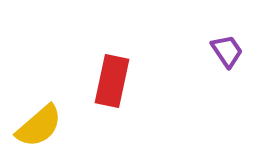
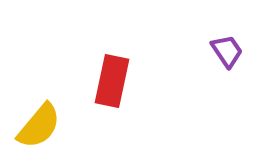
yellow semicircle: rotated 9 degrees counterclockwise
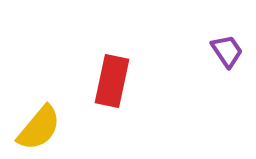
yellow semicircle: moved 2 px down
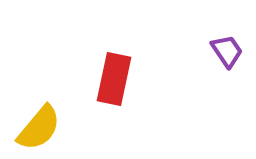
red rectangle: moved 2 px right, 2 px up
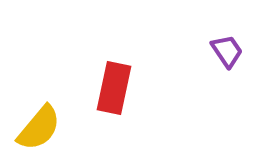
red rectangle: moved 9 px down
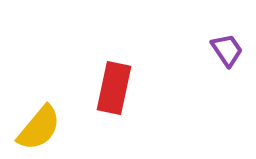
purple trapezoid: moved 1 px up
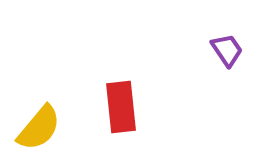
red rectangle: moved 7 px right, 19 px down; rotated 18 degrees counterclockwise
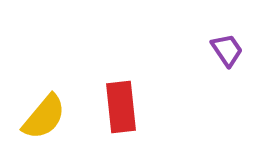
yellow semicircle: moved 5 px right, 11 px up
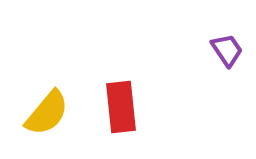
yellow semicircle: moved 3 px right, 4 px up
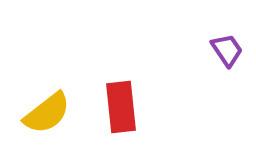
yellow semicircle: rotated 12 degrees clockwise
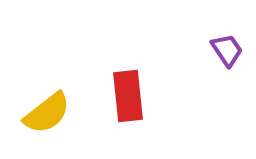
red rectangle: moved 7 px right, 11 px up
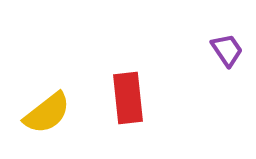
red rectangle: moved 2 px down
